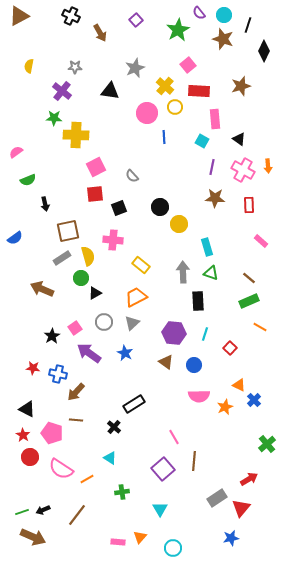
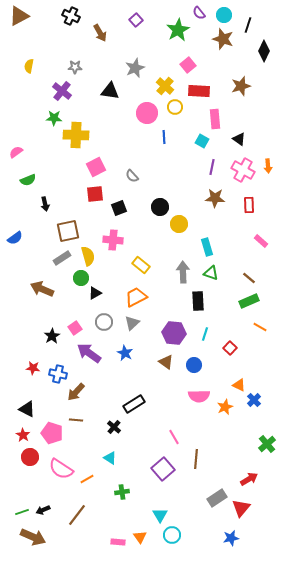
brown line at (194, 461): moved 2 px right, 2 px up
cyan triangle at (160, 509): moved 6 px down
orange triangle at (140, 537): rotated 16 degrees counterclockwise
cyan circle at (173, 548): moved 1 px left, 13 px up
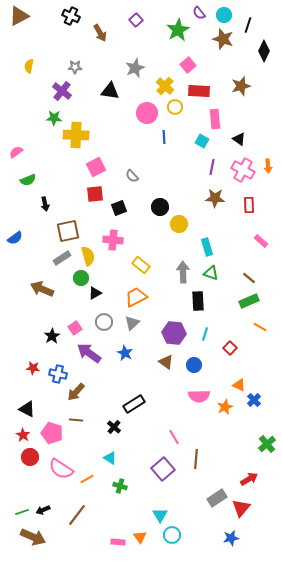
green cross at (122, 492): moved 2 px left, 6 px up; rotated 24 degrees clockwise
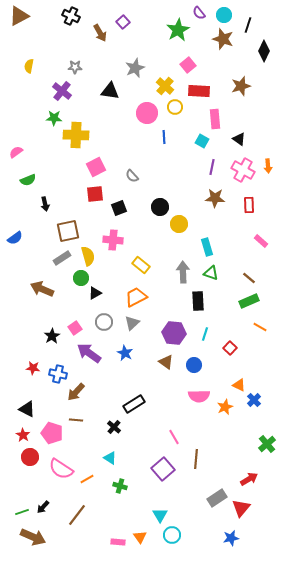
purple square at (136, 20): moved 13 px left, 2 px down
black arrow at (43, 510): moved 3 px up; rotated 24 degrees counterclockwise
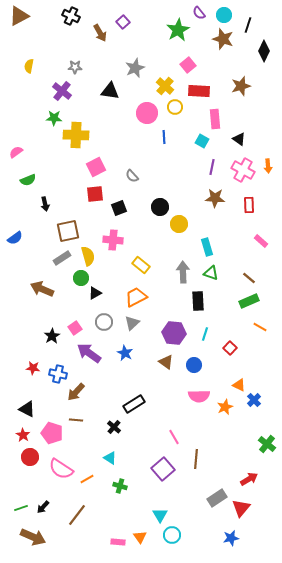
green cross at (267, 444): rotated 12 degrees counterclockwise
green line at (22, 512): moved 1 px left, 4 px up
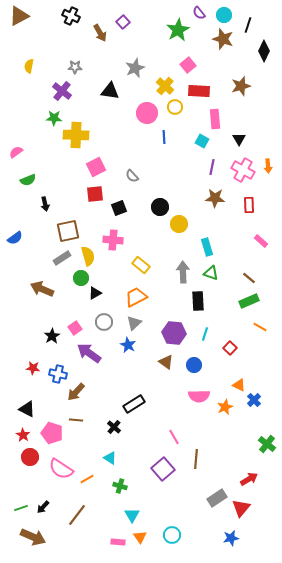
black triangle at (239, 139): rotated 24 degrees clockwise
gray triangle at (132, 323): moved 2 px right
blue star at (125, 353): moved 3 px right, 8 px up
cyan triangle at (160, 515): moved 28 px left
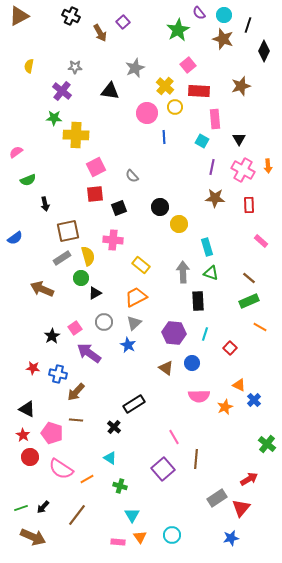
brown triangle at (166, 362): moved 6 px down
blue circle at (194, 365): moved 2 px left, 2 px up
